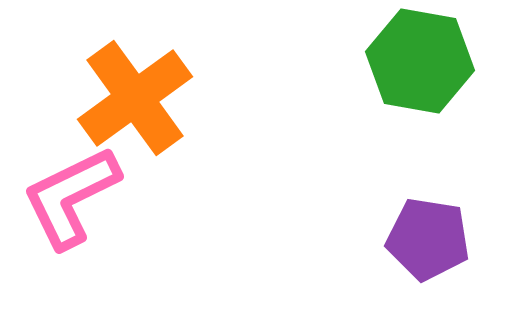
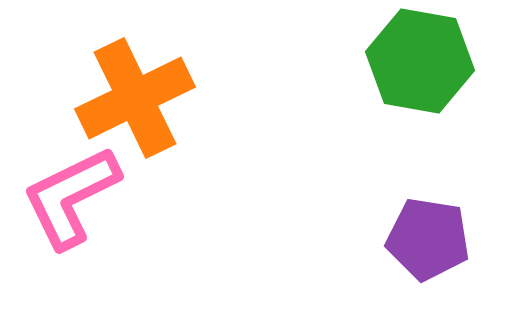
orange cross: rotated 10 degrees clockwise
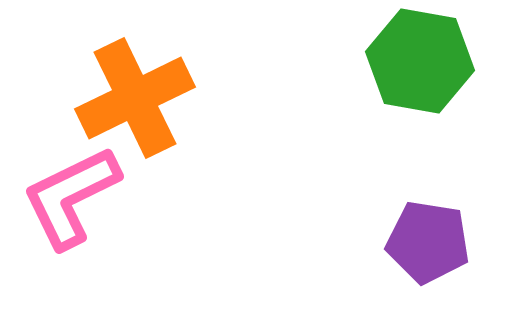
purple pentagon: moved 3 px down
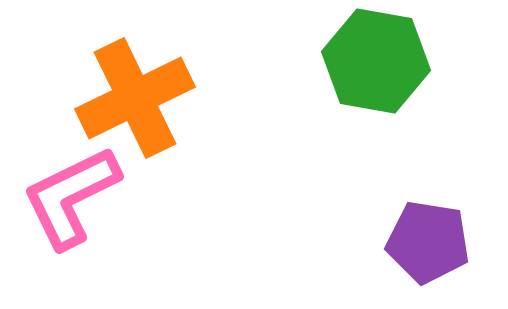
green hexagon: moved 44 px left
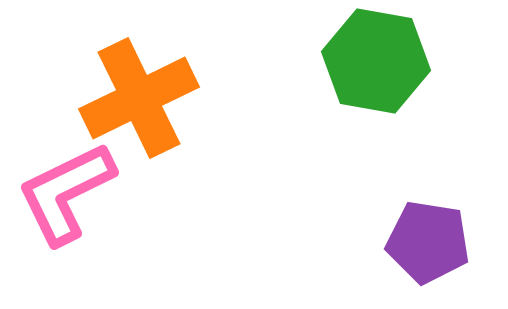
orange cross: moved 4 px right
pink L-shape: moved 5 px left, 4 px up
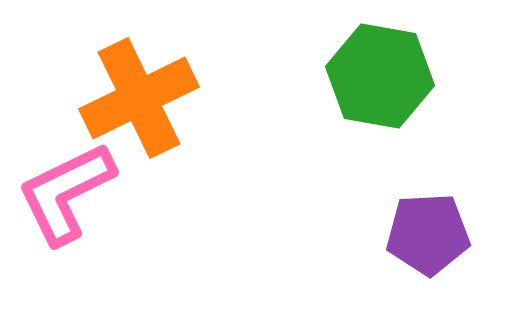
green hexagon: moved 4 px right, 15 px down
purple pentagon: moved 8 px up; rotated 12 degrees counterclockwise
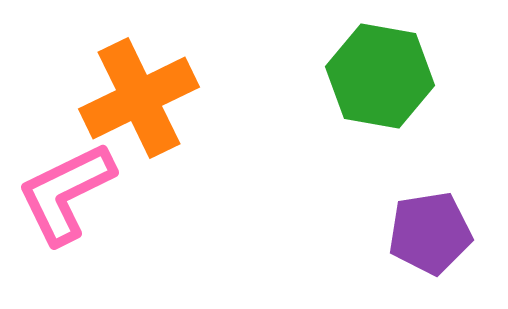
purple pentagon: moved 2 px right, 1 px up; rotated 6 degrees counterclockwise
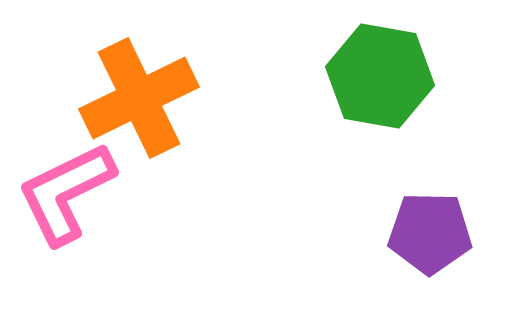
purple pentagon: rotated 10 degrees clockwise
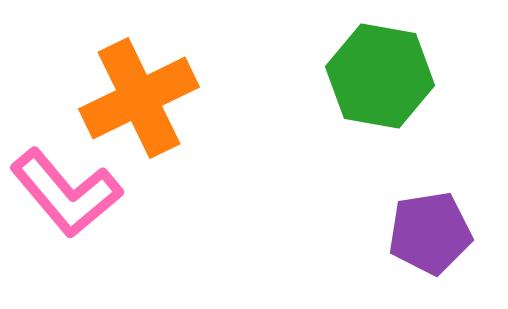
pink L-shape: rotated 104 degrees counterclockwise
purple pentagon: rotated 10 degrees counterclockwise
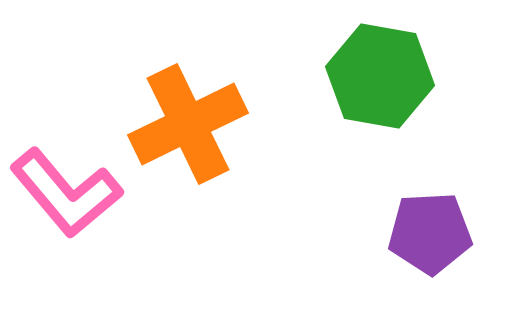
orange cross: moved 49 px right, 26 px down
purple pentagon: rotated 6 degrees clockwise
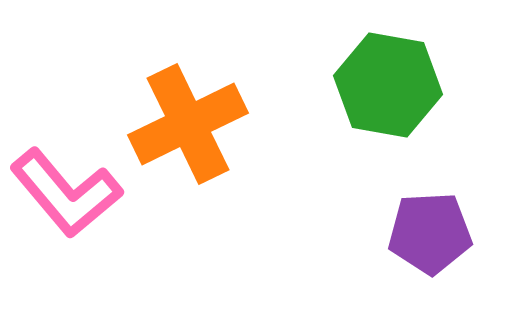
green hexagon: moved 8 px right, 9 px down
